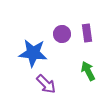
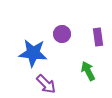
purple rectangle: moved 11 px right, 4 px down
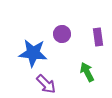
green arrow: moved 1 px left, 1 px down
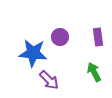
purple circle: moved 2 px left, 3 px down
green arrow: moved 7 px right
purple arrow: moved 3 px right, 4 px up
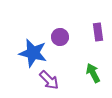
purple rectangle: moved 5 px up
blue star: rotated 8 degrees clockwise
green arrow: moved 1 px left, 1 px down
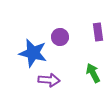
purple arrow: rotated 40 degrees counterclockwise
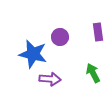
blue star: moved 1 px down
purple arrow: moved 1 px right, 1 px up
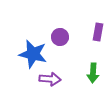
purple rectangle: rotated 18 degrees clockwise
green arrow: rotated 150 degrees counterclockwise
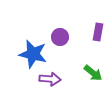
green arrow: rotated 54 degrees counterclockwise
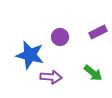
purple rectangle: rotated 54 degrees clockwise
blue star: moved 3 px left, 1 px down
purple arrow: moved 1 px right, 2 px up
